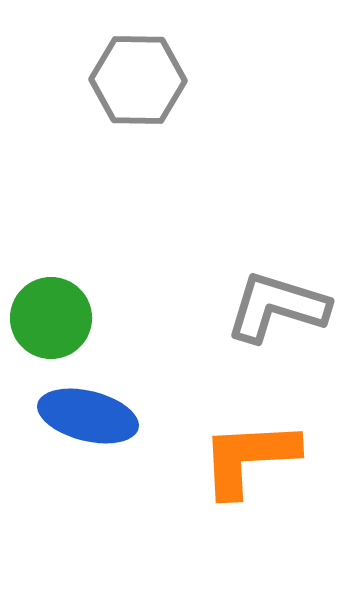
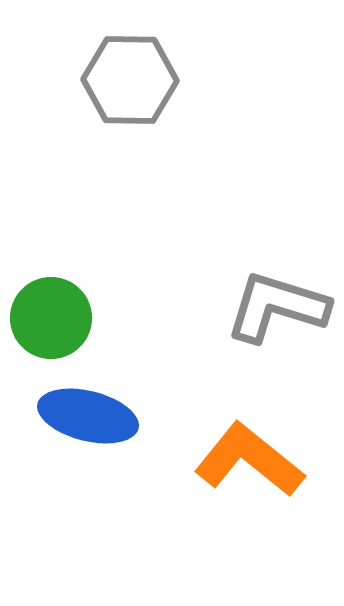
gray hexagon: moved 8 px left
orange L-shape: moved 2 px down; rotated 42 degrees clockwise
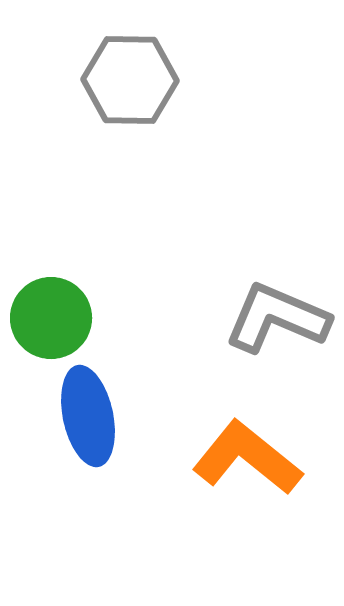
gray L-shape: moved 11 px down; rotated 6 degrees clockwise
blue ellipse: rotated 64 degrees clockwise
orange L-shape: moved 2 px left, 2 px up
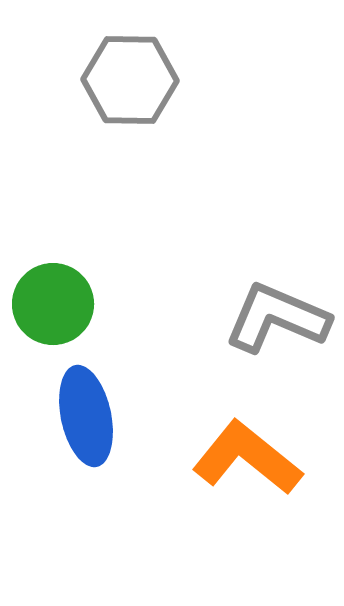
green circle: moved 2 px right, 14 px up
blue ellipse: moved 2 px left
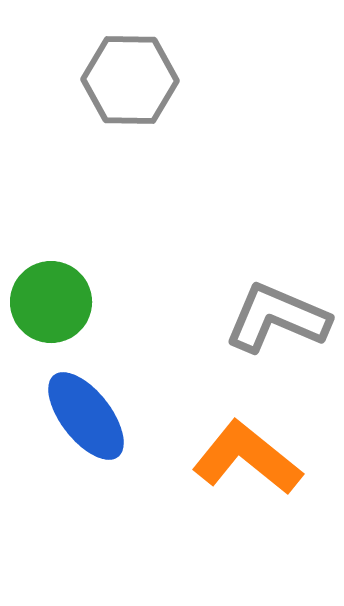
green circle: moved 2 px left, 2 px up
blue ellipse: rotated 26 degrees counterclockwise
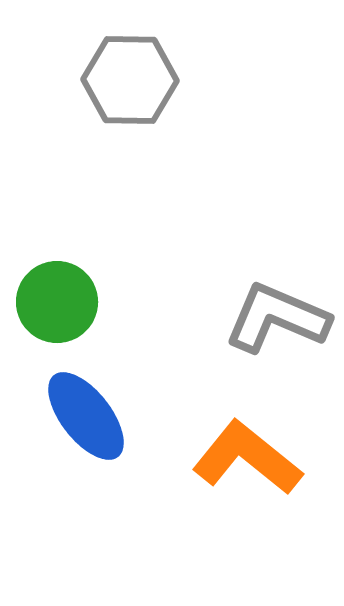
green circle: moved 6 px right
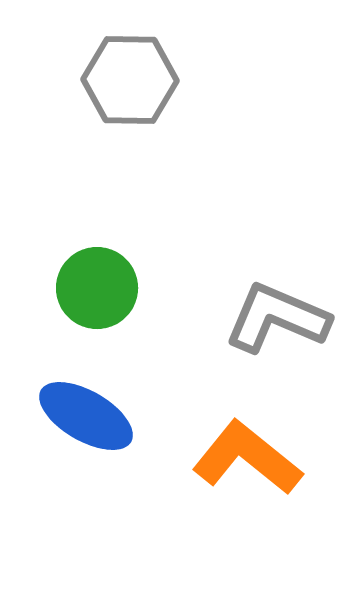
green circle: moved 40 px right, 14 px up
blue ellipse: rotated 22 degrees counterclockwise
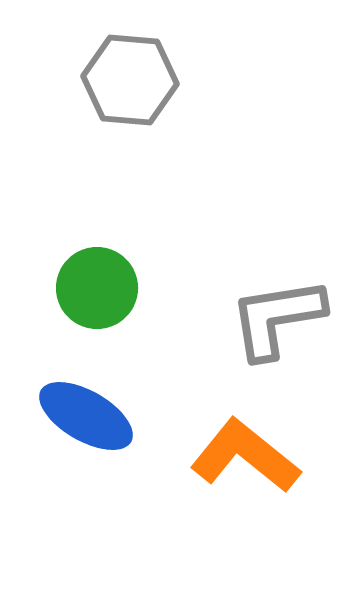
gray hexagon: rotated 4 degrees clockwise
gray L-shape: rotated 32 degrees counterclockwise
orange L-shape: moved 2 px left, 2 px up
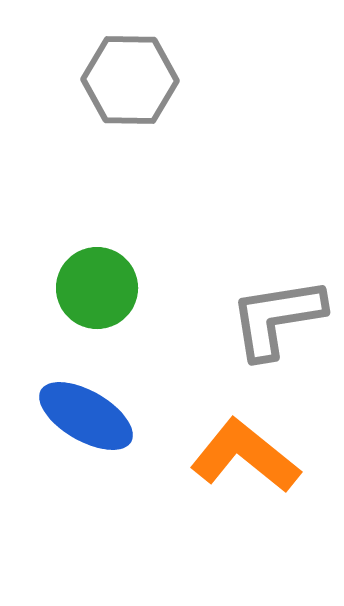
gray hexagon: rotated 4 degrees counterclockwise
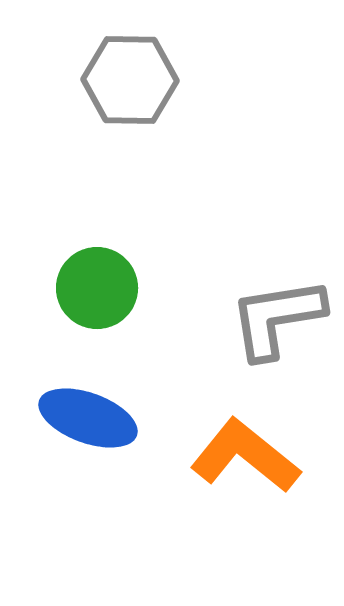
blue ellipse: moved 2 px right, 2 px down; rotated 10 degrees counterclockwise
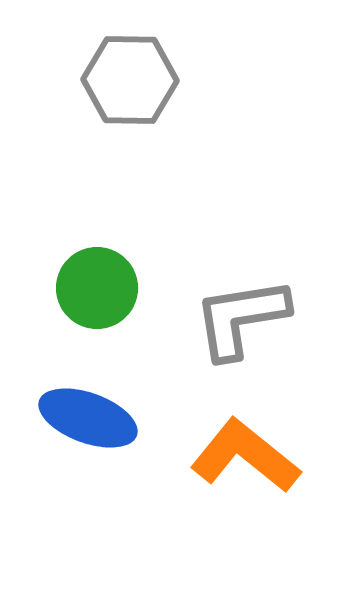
gray L-shape: moved 36 px left
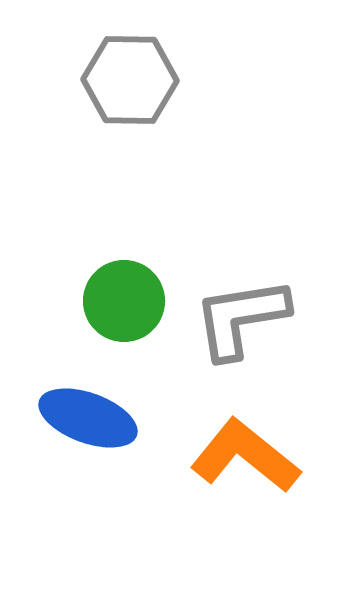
green circle: moved 27 px right, 13 px down
